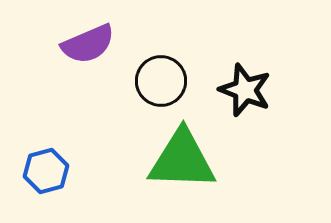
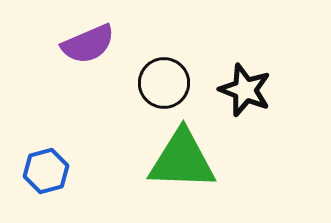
black circle: moved 3 px right, 2 px down
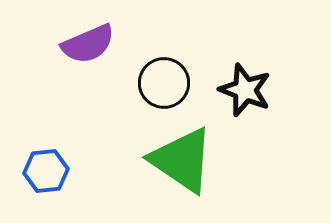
green triangle: rotated 32 degrees clockwise
blue hexagon: rotated 9 degrees clockwise
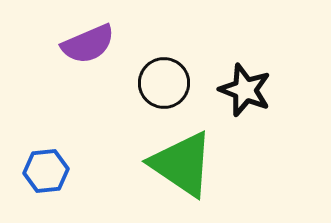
green triangle: moved 4 px down
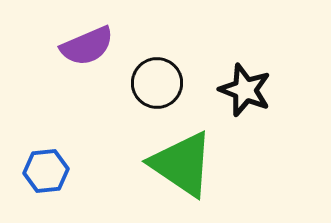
purple semicircle: moved 1 px left, 2 px down
black circle: moved 7 px left
